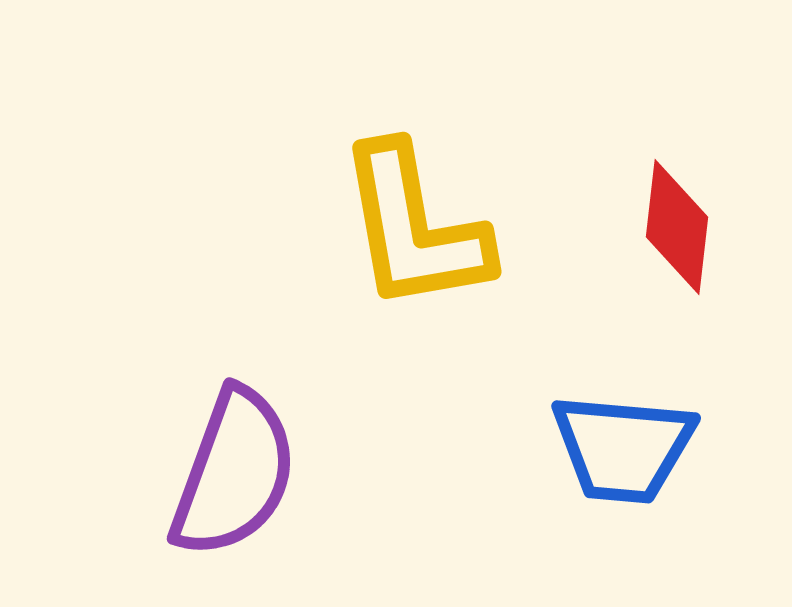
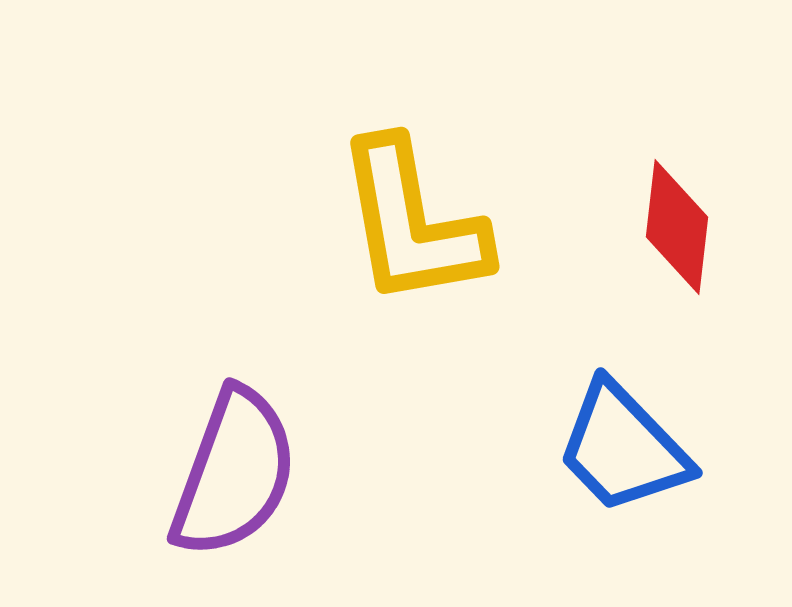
yellow L-shape: moved 2 px left, 5 px up
blue trapezoid: rotated 41 degrees clockwise
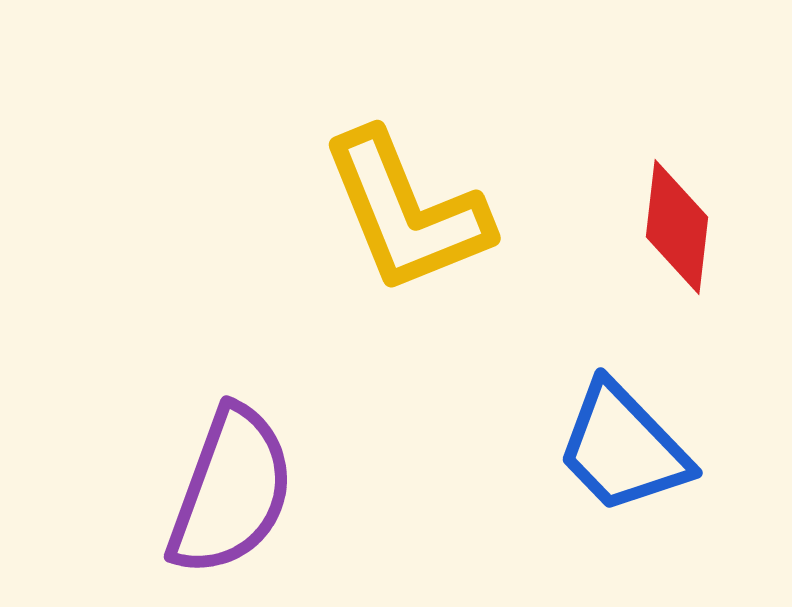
yellow L-shape: moved 6 px left, 11 px up; rotated 12 degrees counterclockwise
purple semicircle: moved 3 px left, 18 px down
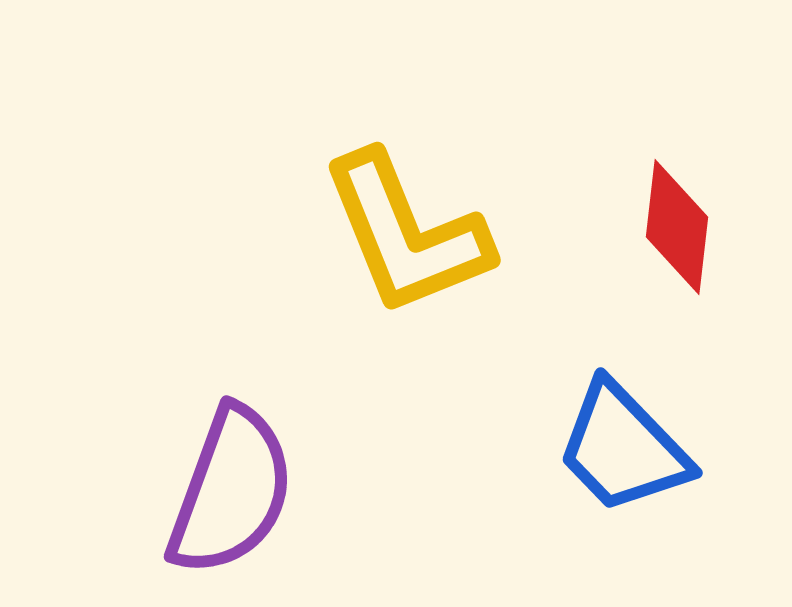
yellow L-shape: moved 22 px down
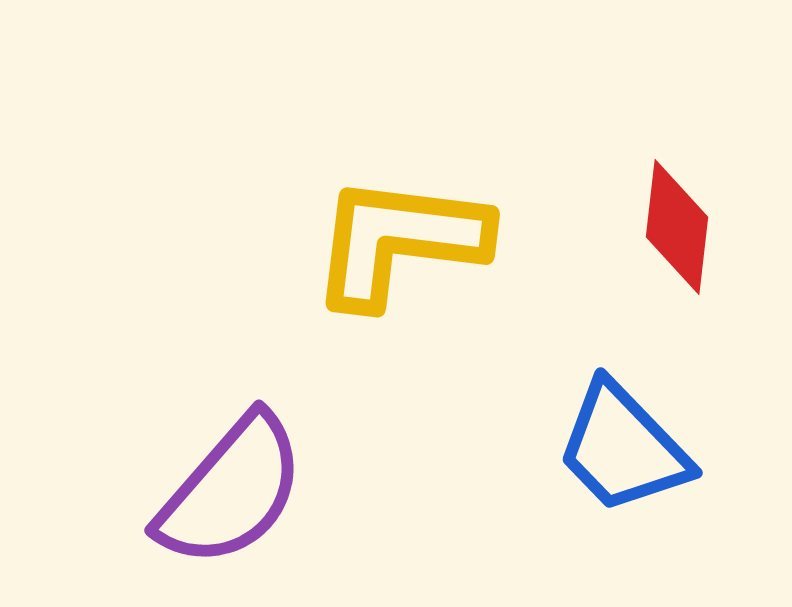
yellow L-shape: moved 7 px left, 7 px down; rotated 119 degrees clockwise
purple semicircle: rotated 21 degrees clockwise
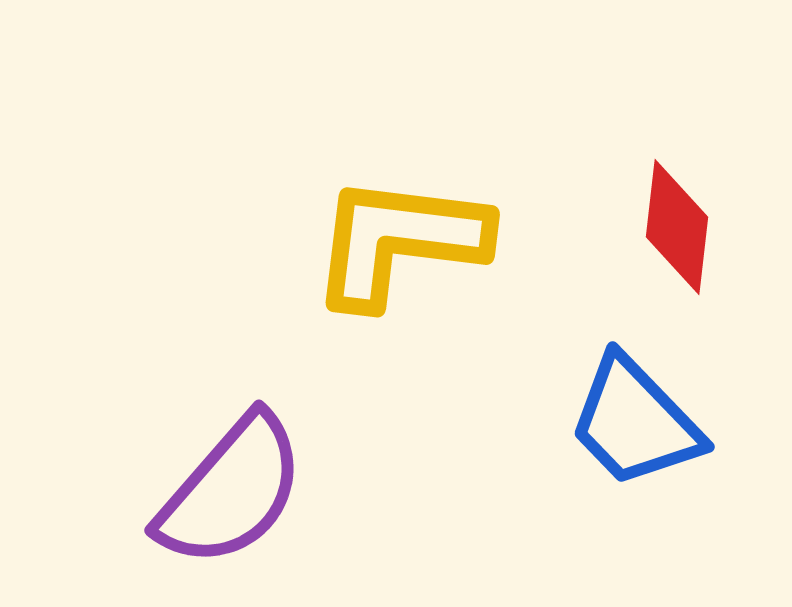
blue trapezoid: moved 12 px right, 26 px up
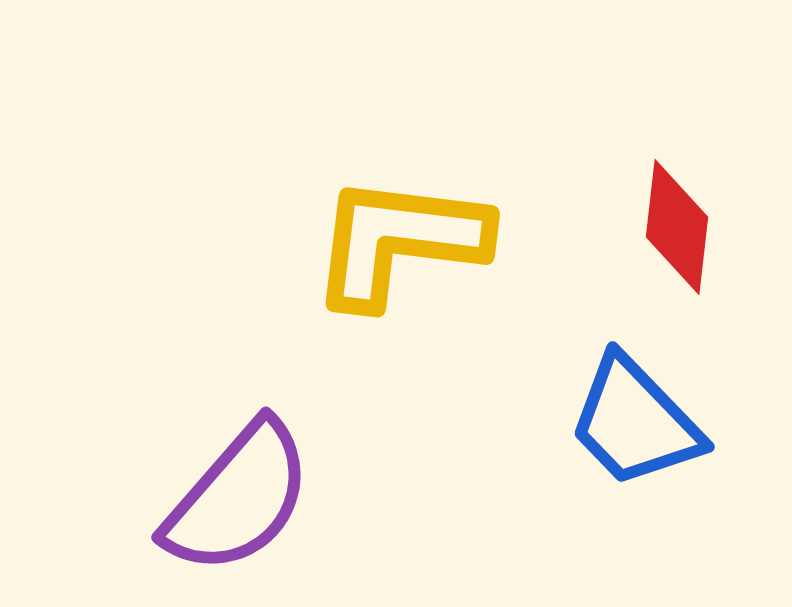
purple semicircle: moved 7 px right, 7 px down
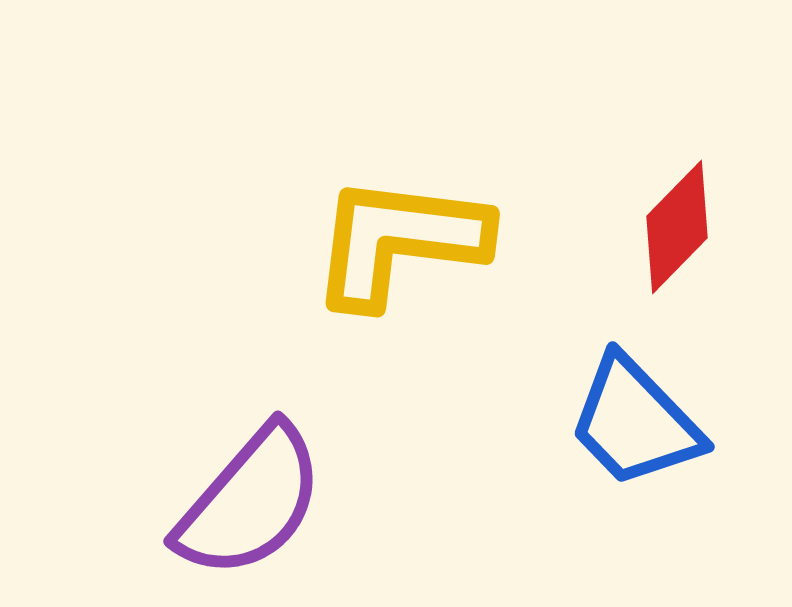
red diamond: rotated 38 degrees clockwise
purple semicircle: moved 12 px right, 4 px down
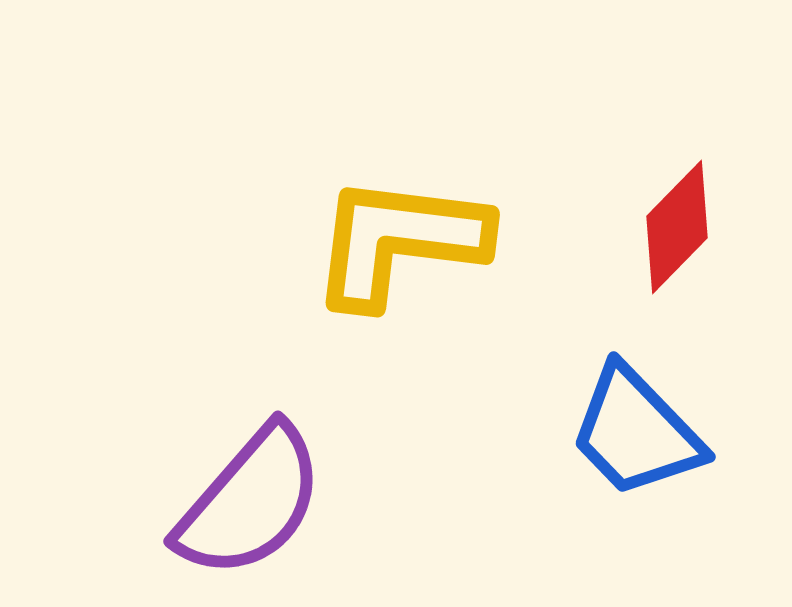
blue trapezoid: moved 1 px right, 10 px down
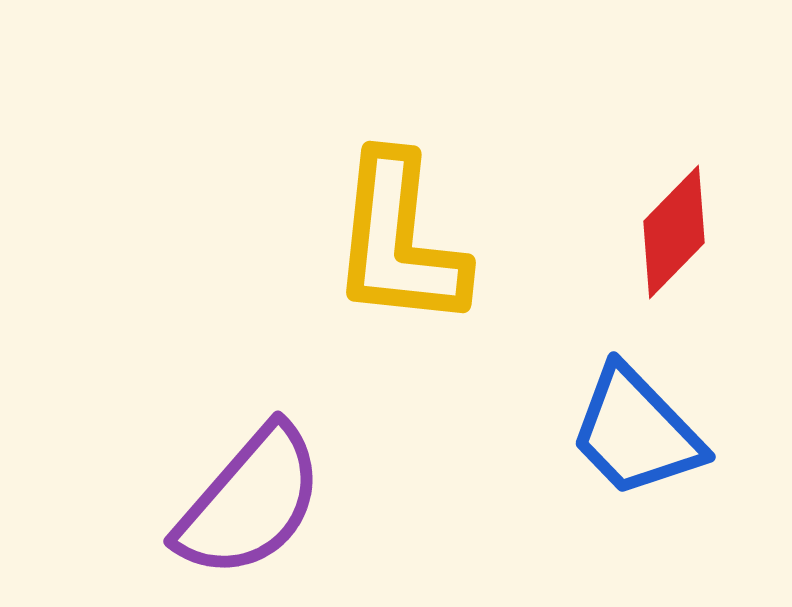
red diamond: moved 3 px left, 5 px down
yellow L-shape: rotated 91 degrees counterclockwise
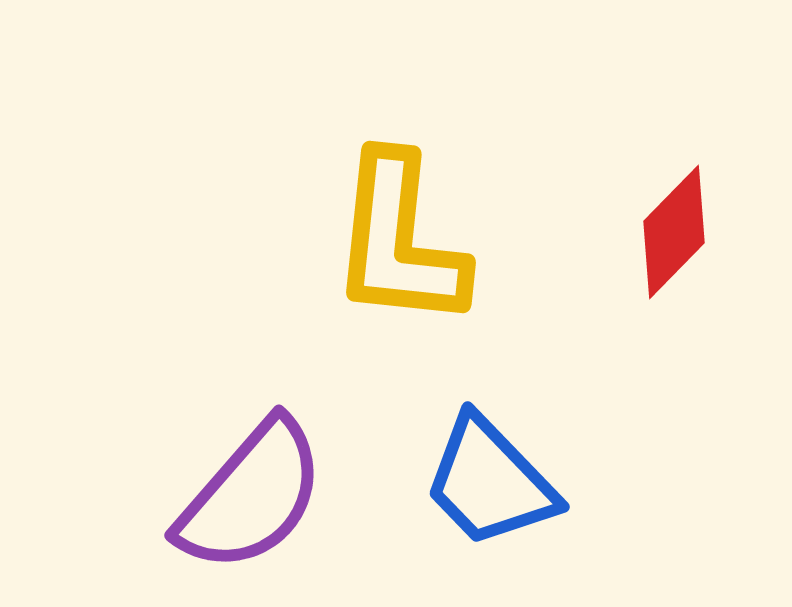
blue trapezoid: moved 146 px left, 50 px down
purple semicircle: moved 1 px right, 6 px up
